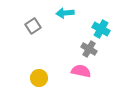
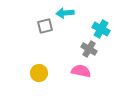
gray square: moved 12 px right; rotated 21 degrees clockwise
yellow circle: moved 5 px up
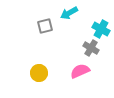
cyan arrow: moved 4 px right; rotated 24 degrees counterclockwise
gray cross: moved 2 px right, 1 px up
pink semicircle: moved 1 px left; rotated 36 degrees counterclockwise
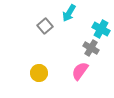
cyan arrow: rotated 30 degrees counterclockwise
gray square: rotated 28 degrees counterclockwise
pink semicircle: rotated 30 degrees counterclockwise
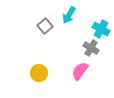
cyan arrow: moved 2 px down
